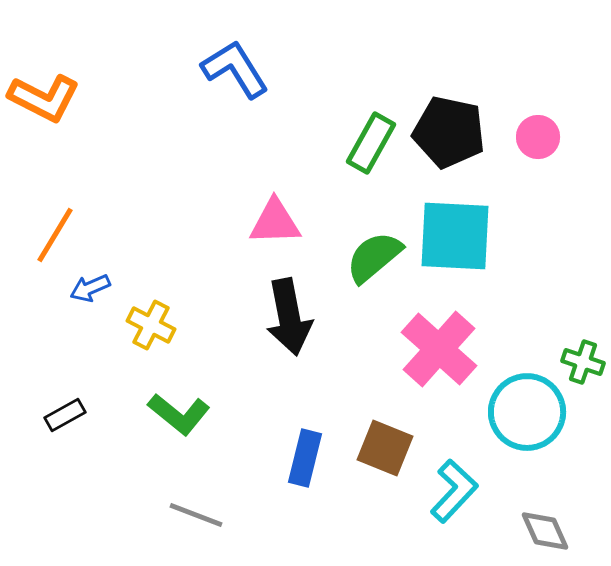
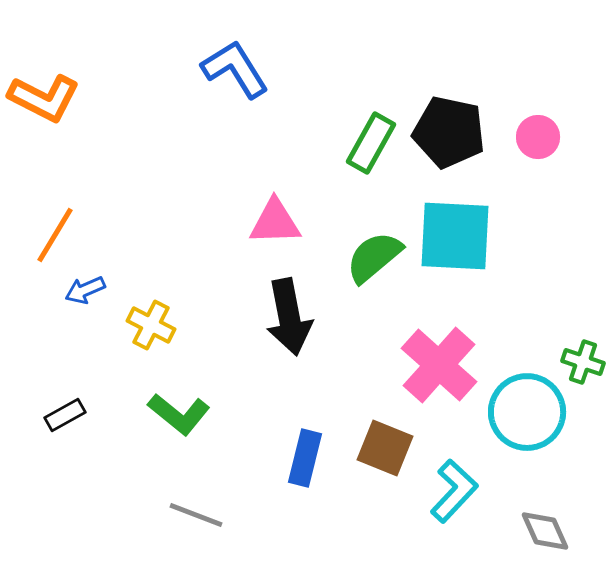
blue arrow: moved 5 px left, 2 px down
pink cross: moved 16 px down
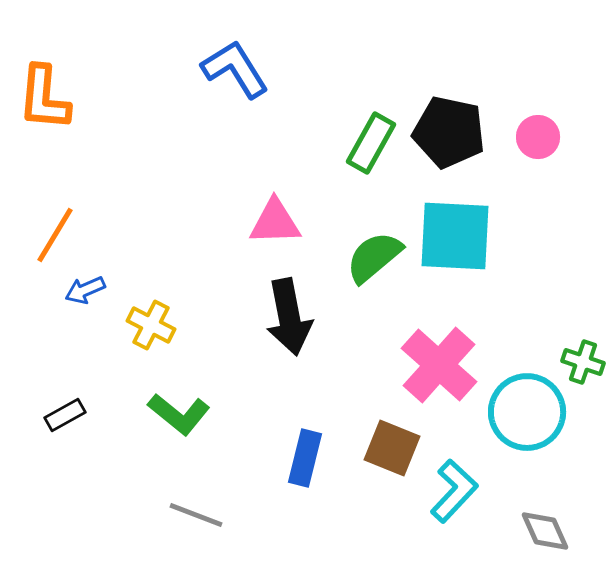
orange L-shape: rotated 68 degrees clockwise
brown square: moved 7 px right
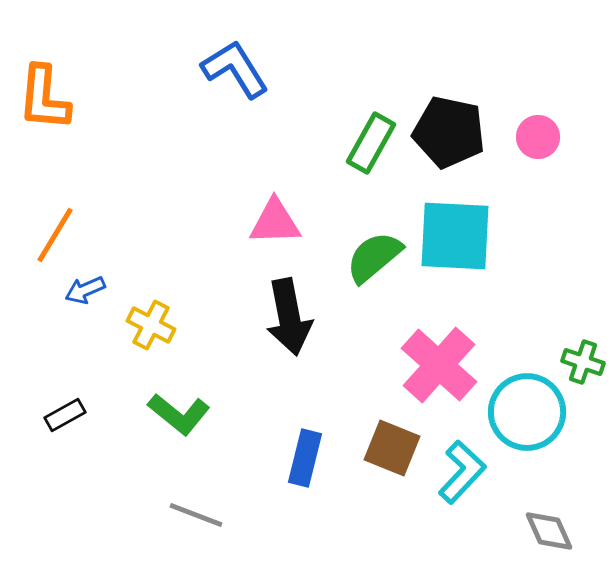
cyan L-shape: moved 8 px right, 19 px up
gray diamond: moved 4 px right
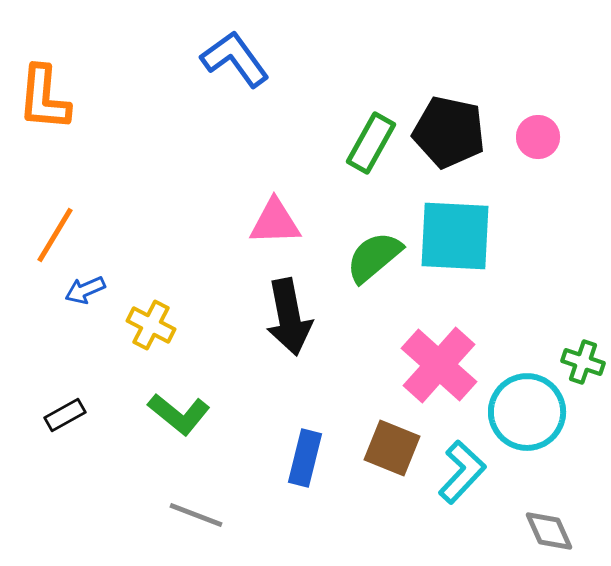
blue L-shape: moved 10 px up; rotated 4 degrees counterclockwise
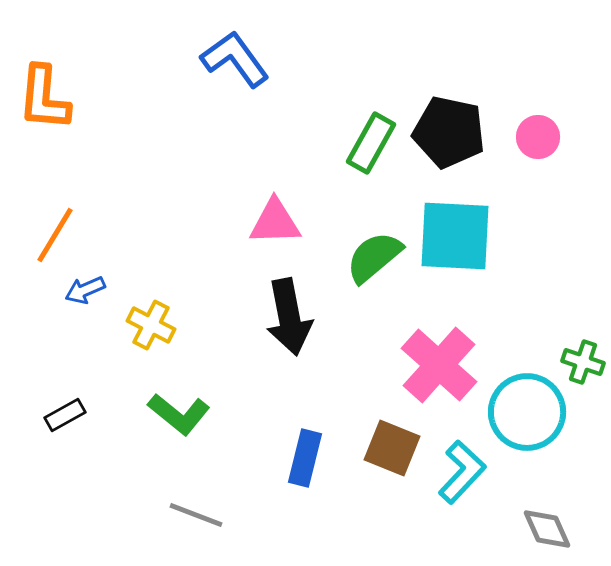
gray diamond: moved 2 px left, 2 px up
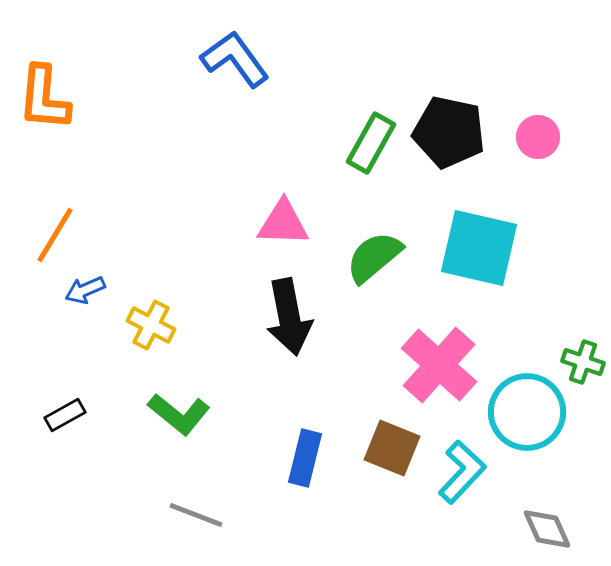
pink triangle: moved 8 px right, 1 px down; rotated 4 degrees clockwise
cyan square: moved 24 px right, 12 px down; rotated 10 degrees clockwise
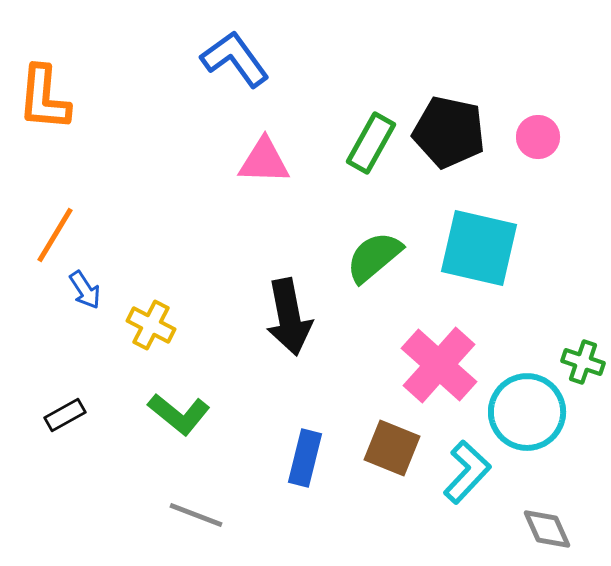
pink triangle: moved 19 px left, 62 px up
blue arrow: rotated 99 degrees counterclockwise
cyan L-shape: moved 5 px right
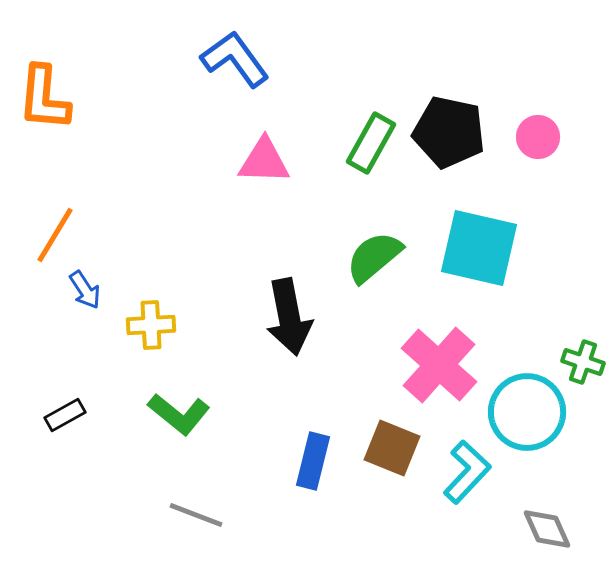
yellow cross: rotated 30 degrees counterclockwise
blue rectangle: moved 8 px right, 3 px down
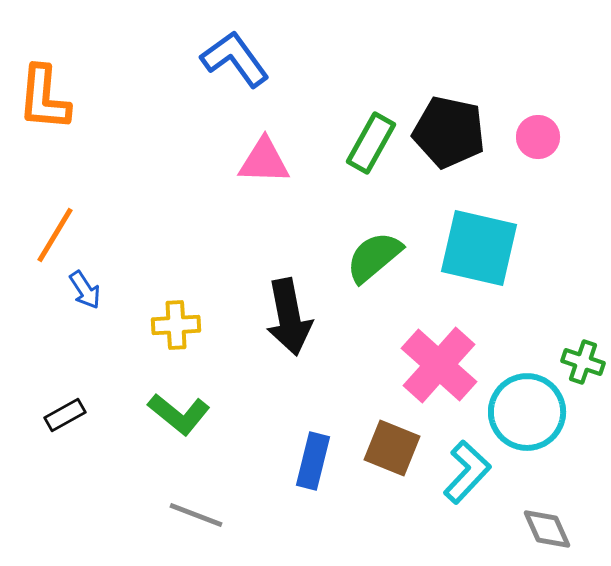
yellow cross: moved 25 px right
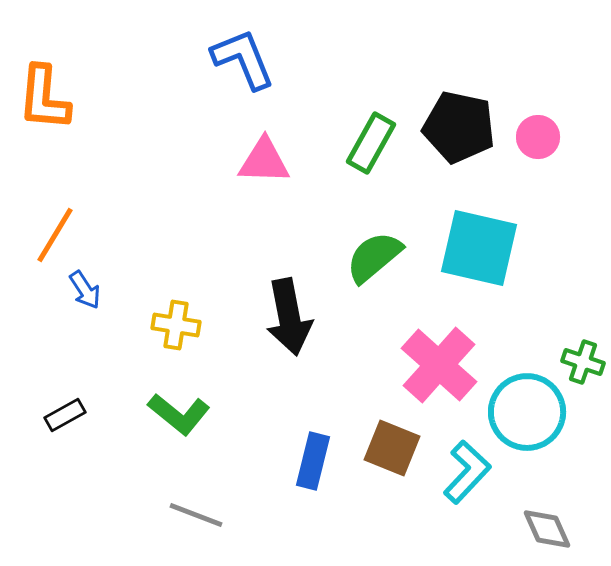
blue L-shape: moved 8 px right; rotated 14 degrees clockwise
black pentagon: moved 10 px right, 5 px up
yellow cross: rotated 12 degrees clockwise
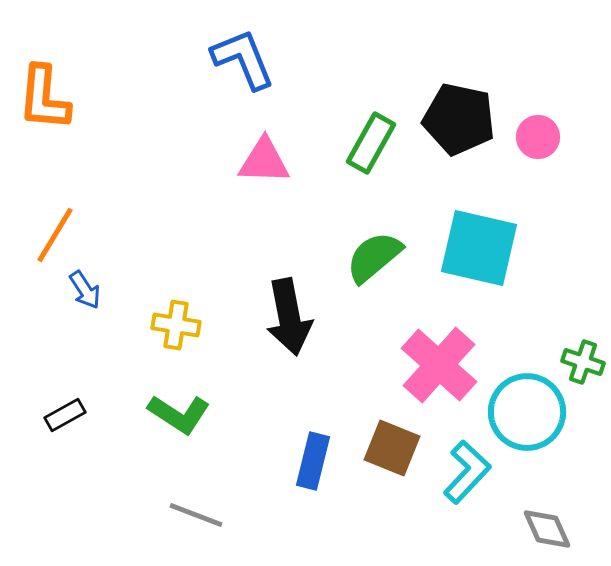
black pentagon: moved 8 px up
green L-shape: rotated 6 degrees counterclockwise
